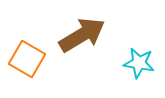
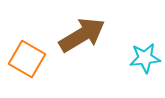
cyan star: moved 6 px right, 5 px up; rotated 16 degrees counterclockwise
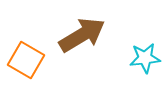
orange square: moved 1 px left, 1 px down
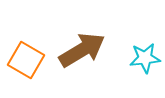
brown arrow: moved 15 px down
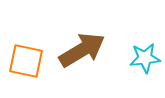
orange square: moved 1 px down; rotated 18 degrees counterclockwise
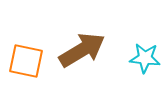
cyan star: rotated 12 degrees clockwise
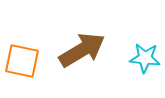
orange square: moved 4 px left
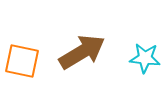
brown arrow: moved 2 px down
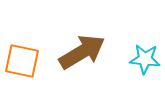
cyan star: moved 1 px down
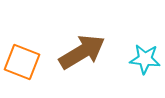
orange square: moved 1 px down; rotated 9 degrees clockwise
